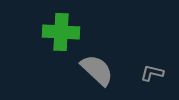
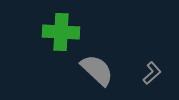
gray L-shape: rotated 125 degrees clockwise
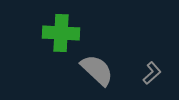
green cross: moved 1 px down
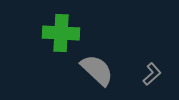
gray L-shape: moved 1 px down
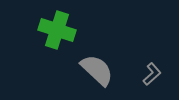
green cross: moved 4 px left, 3 px up; rotated 15 degrees clockwise
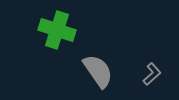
gray semicircle: moved 1 px right, 1 px down; rotated 12 degrees clockwise
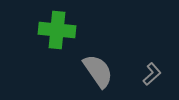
green cross: rotated 12 degrees counterclockwise
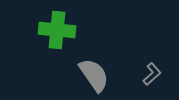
gray semicircle: moved 4 px left, 4 px down
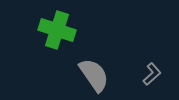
green cross: rotated 12 degrees clockwise
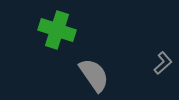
gray L-shape: moved 11 px right, 11 px up
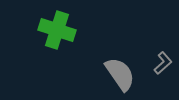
gray semicircle: moved 26 px right, 1 px up
